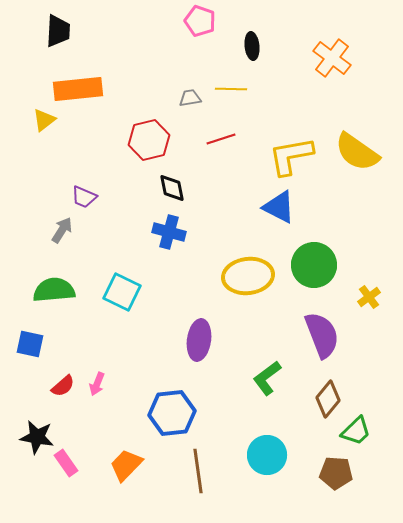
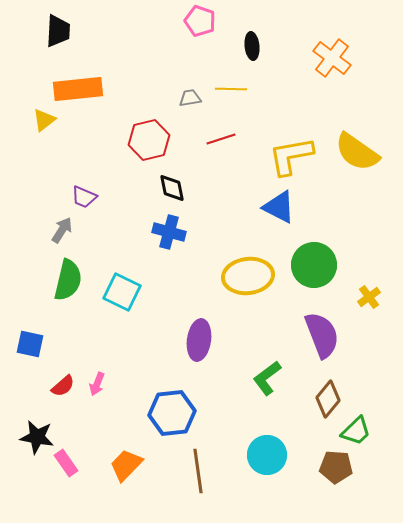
green semicircle: moved 14 px right, 10 px up; rotated 108 degrees clockwise
brown pentagon: moved 6 px up
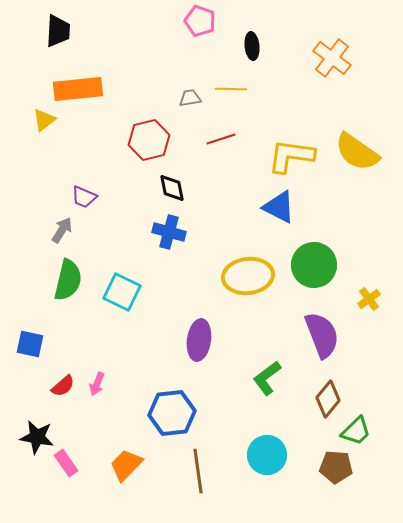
yellow L-shape: rotated 18 degrees clockwise
yellow cross: moved 2 px down
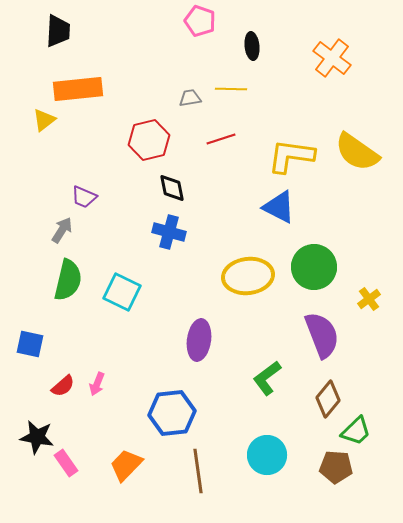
green circle: moved 2 px down
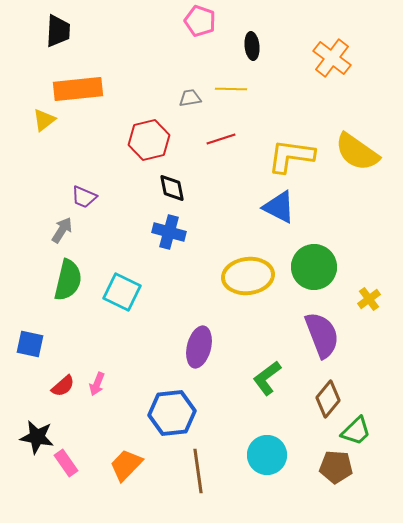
purple ellipse: moved 7 px down; rotated 6 degrees clockwise
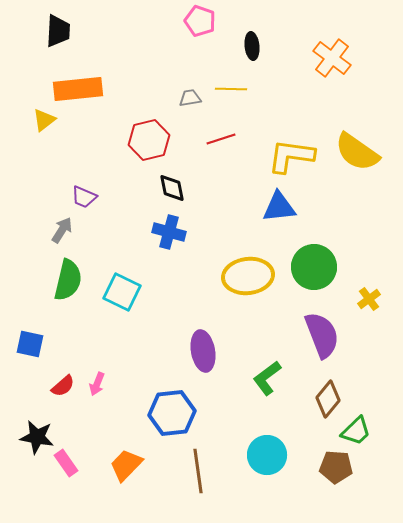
blue triangle: rotated 33 degrees counterclockwise
purple ellipse: moved 4 px right, 4 px down; rotated 24 degrees counterclockwise
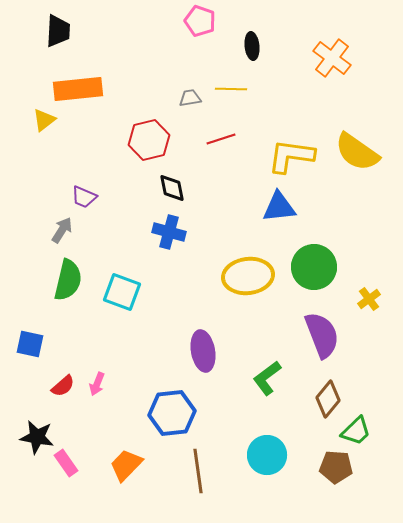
cyan square: rotated 6 degrees counterclockwise
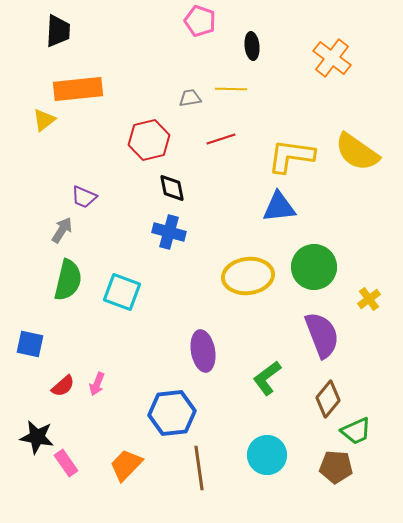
green trapezoid: rotated 20 degrees clockwise
brown line: moved 1 px right, 3 px up
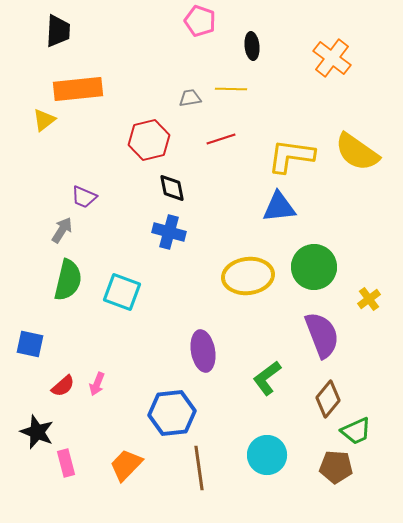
black star: moved 5 px up; rotated 12 degrees clockwise
pink rectangle: rotated 20 degrees clockwise
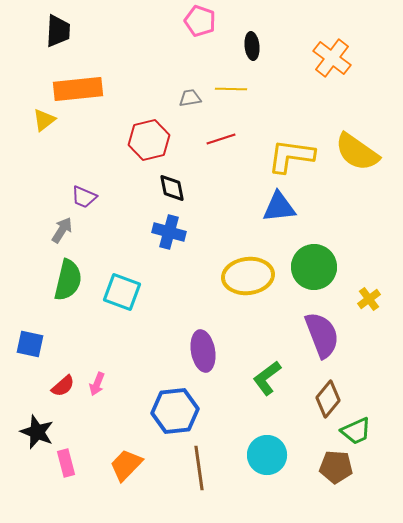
blue hexagon: moved 3 px right, 2 px up
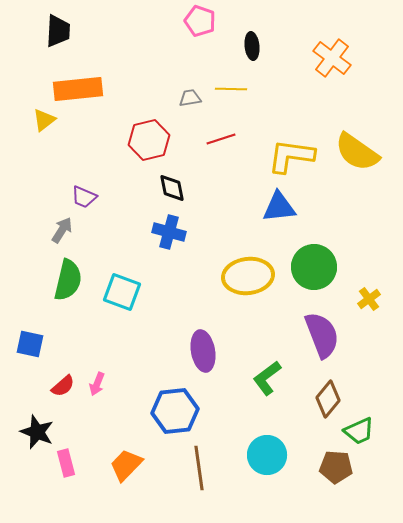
green trapezoid: moved 3 px right
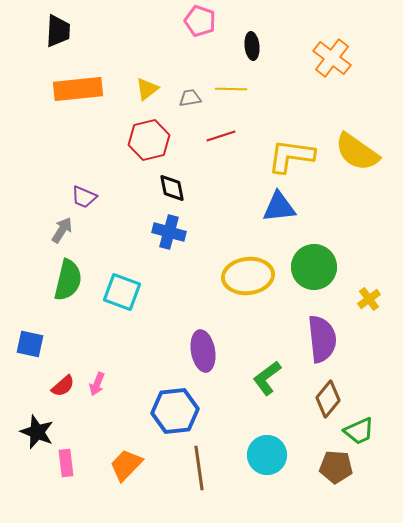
yellow triangle: moved 103 px right, 31 px up
red line: moved 3 px up
purple semicircle: moved 4 px down; rotated 15 degrees clockwise
pink rectangle: rotated 8 degrees clockwise
